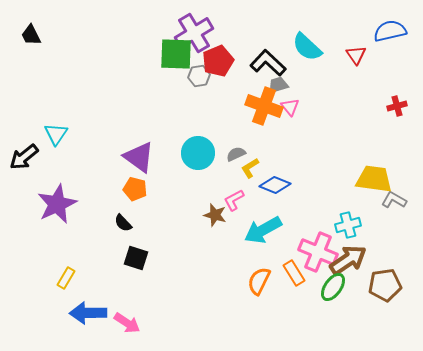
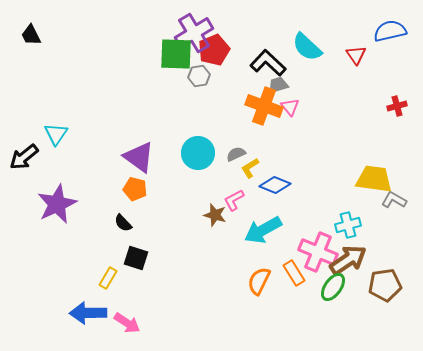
red pentagon: moved 4 px left, 11 px up
yellow rectangle: moved 42 px right
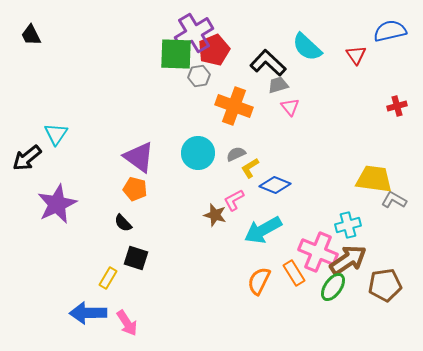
orange cross: moved 30 px left
black arrow: moved 3 px right, 1 px down
pink arrow: rotated 24 degrees clockwise
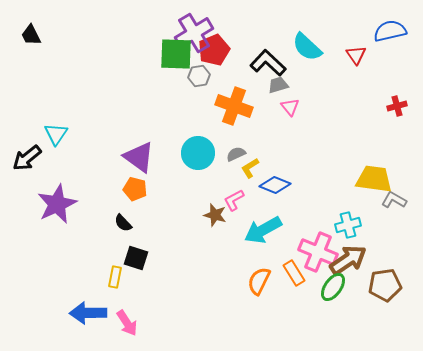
yellow rectangle: moved 7 px right, 1 px up; rotated 20 degrees counterclockwise
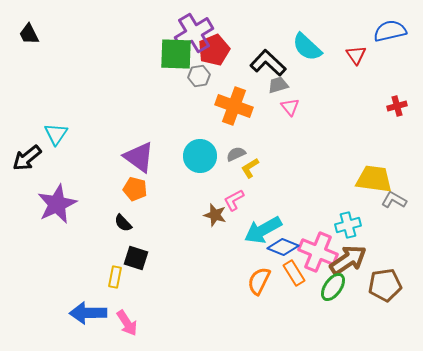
black trapezoid: moved 2 px left, 1 px up
cyan circle: moved 2 px right, 3 px down
blue diamond: moved 8 px right, 62 px down
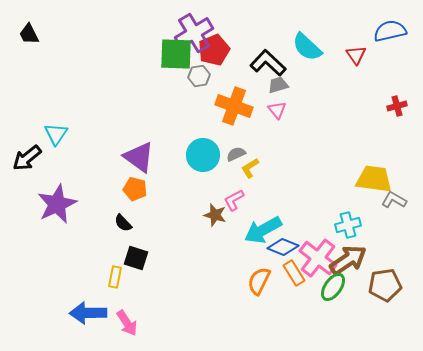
pink triangle: moved 13 px left, 3 px down
cyan circle: moved 3 px right, 1 px up
pink cross: moved 6 px down; rotated 15 degrees clockwise
